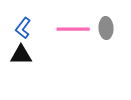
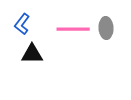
blue L-shape: moved 1 px left, 4 px up
black triangle: moved 11 px right, 1 px up
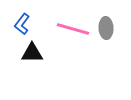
pink line: rotated 16 degrees clockwise
black triangle: moved 1 px up
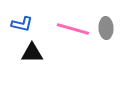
blue L-shape: rotated 115 degrees counterclockwise
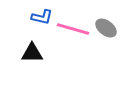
blue L-shape: moved 20 px right, 7 px up
gray ellipse: rotated 50 degrees counterclockwise
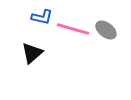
gray ellipse: moved 2 px down
black triangle: rotated 40 degrees counterclockwise
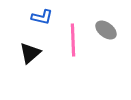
pink line: moved 11 px down; rotated 72 degrees clockwise
black triangle: moved 2 px left
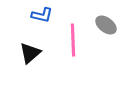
blue L-shape: moved 2 px up
gray ellipse: moved 5 px up
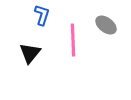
blue L-shape: rotated 85 degrees counterclockwise
black triangle: rotated 10 degrees counterclockwise
